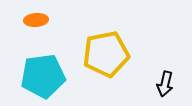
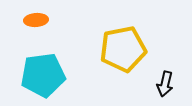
yellow pentagon: moved 17 px right, 5 px up
cyan pentagon: moved 1 px up
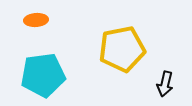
yellow pentagon: moved 1 px left
